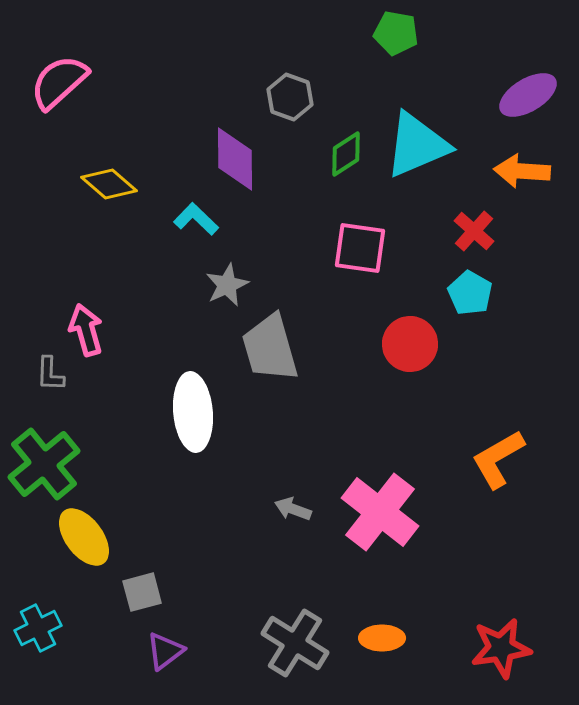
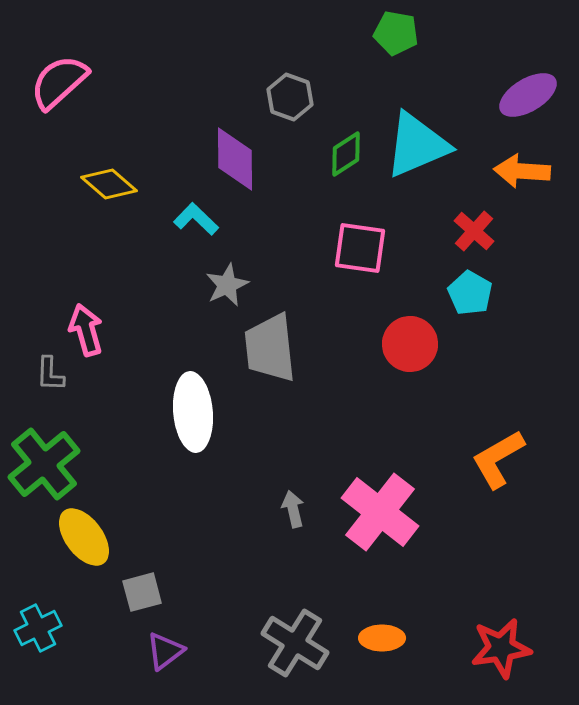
gray trapezoid: rotated 10 degrees clockwise
gray arrow: rotated 57 degrees clockwise
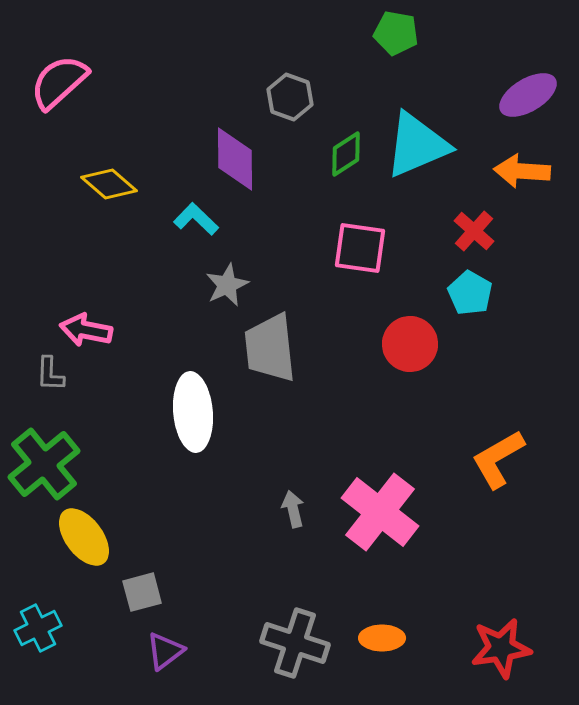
pink arrow: rotated 63 degrees counterclockwise
gray cross: rotated 14 degrees counterclockwise
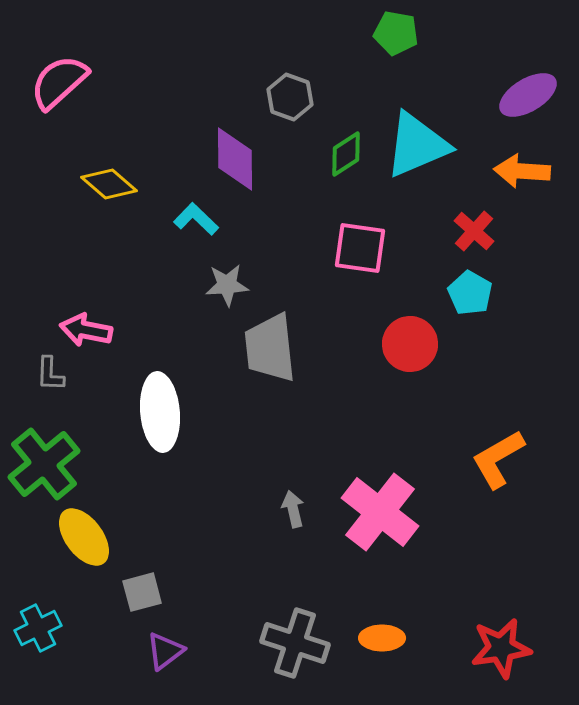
gray star: rotated 21 degrees clockwise
white ellipse: moved 33 px left
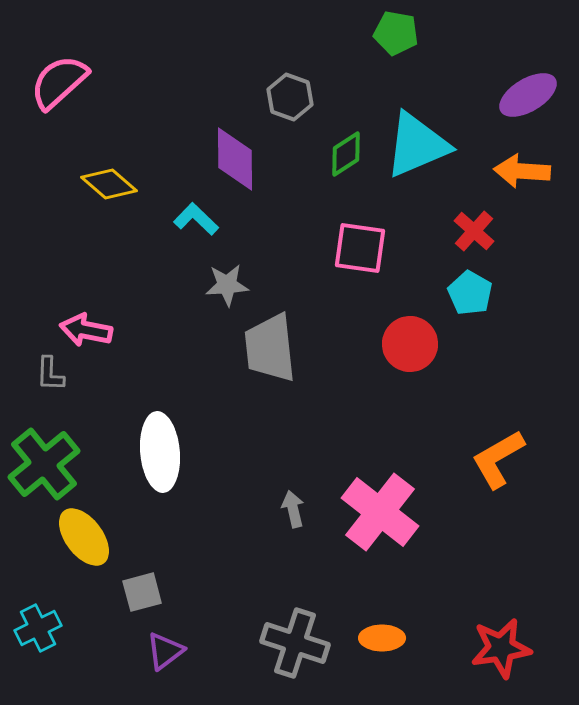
white ellipse: moved 40 px down
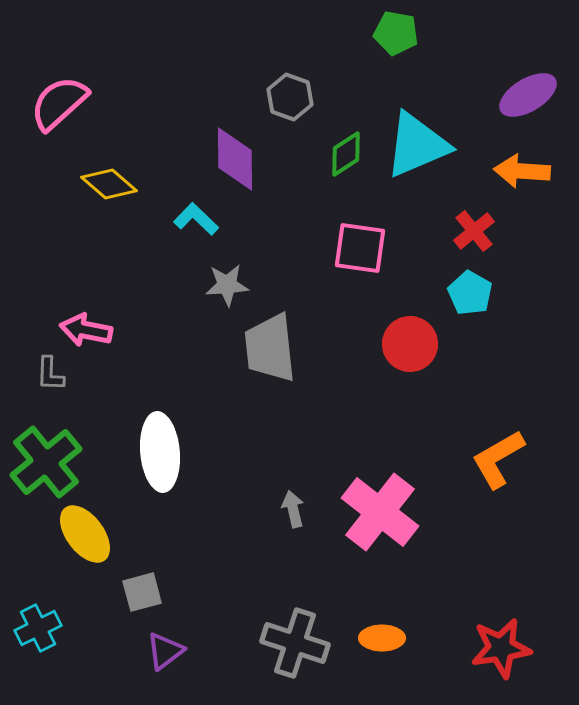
pink semicircle: moved 21 px down
red cross: rotated 9 degrees clockwise
green cross: moved 2 px right, 2 px up
yellow ellipse: moved 1 px right, 3 px up
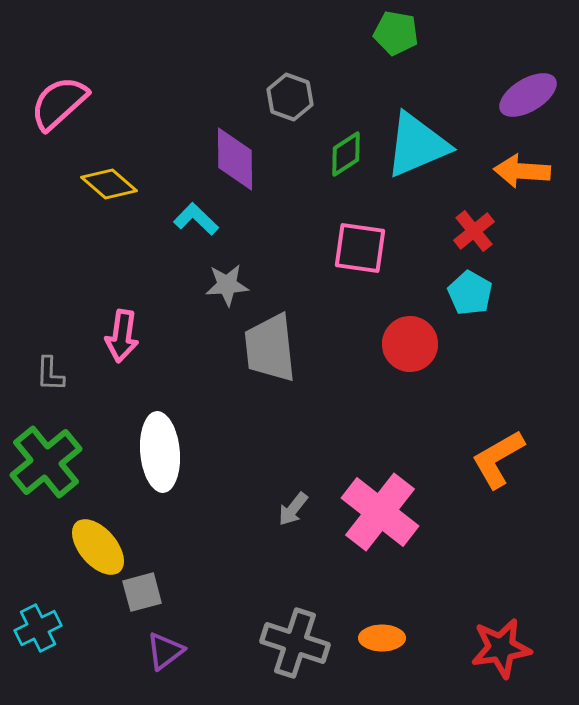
pink arrow: moved 36 px right, 6 px down; rotated 93 degrees counterclockwise
gray arrow: rotated 129 degrees counterclockwise
yellow ellipse: moved 13 px right, 13 px down; rotated 4 degrees counterclockwise
